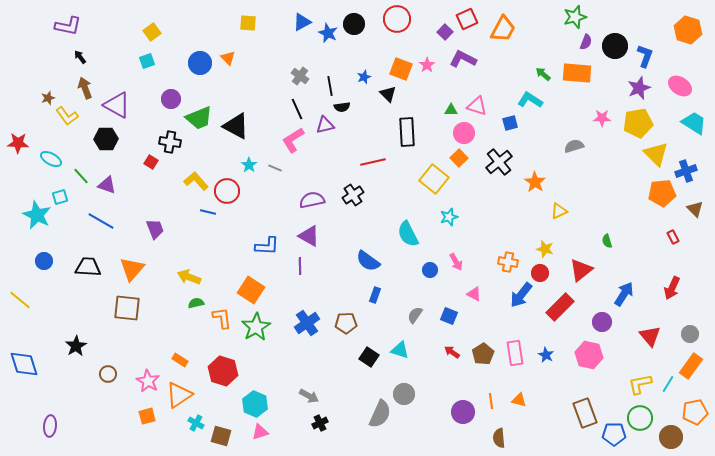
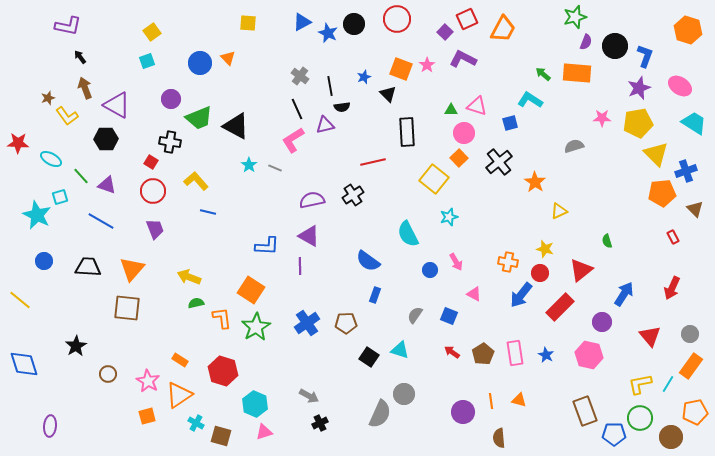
red circle at (227, 191): moved 74 px left
brown rectangle at (585, 413): moved 2 px up
pink triangle at (260, 432): moved 4 px right
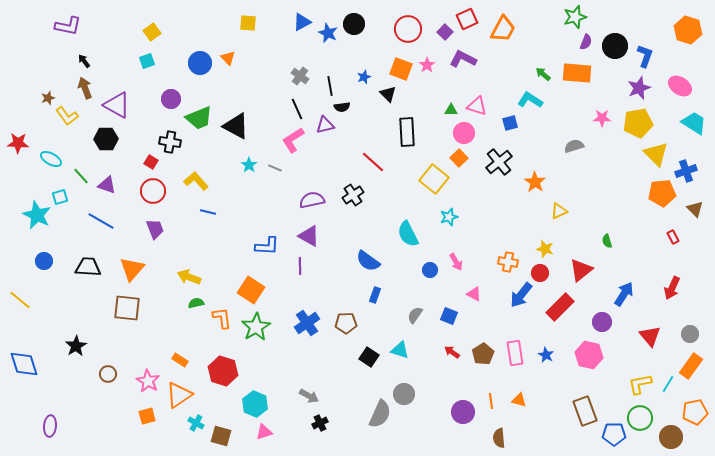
red circle at (397, 19): moved 11 px right, 10 px down
black arrow at (80, 57): moved 4 px right, 4 px down
red line at (373, 162): rotated 55 degrees clockwise
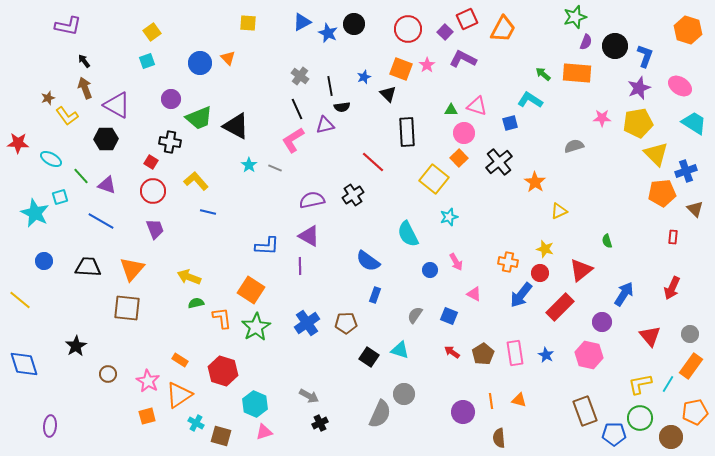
cyan star at (37, 215): moved 2 px left, 2 px up
red rectangle at (673, 237): rotated 32 degrees clockwise
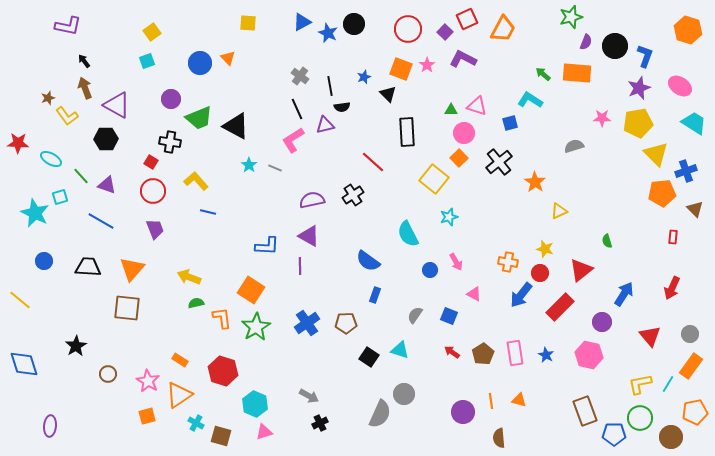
green star at (575, 17): moved 4 px left
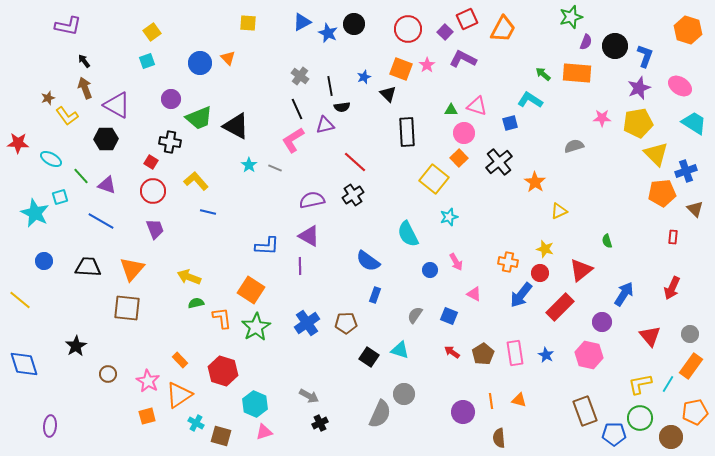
red line at (373, 162): moved 18 px left
orange rectangle at (180, 360): rotated 14 degrees clockwise
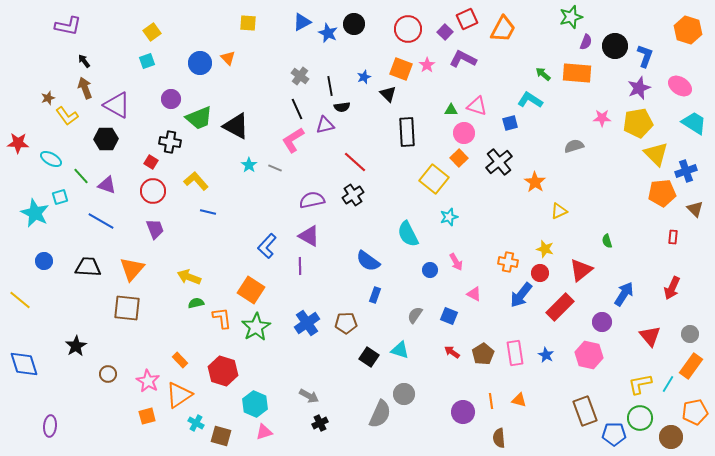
blue L-shape at (267, 246): rotated 130 degrees clockwise
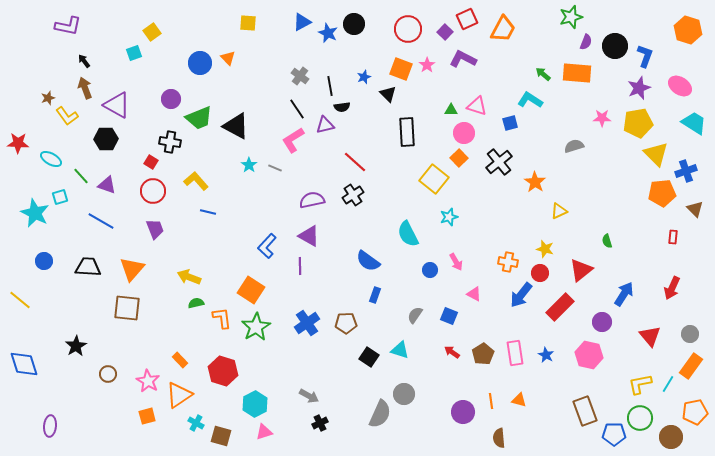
cyan square at (147, 61): moved 13 px left, 8 px up
black line at (297, 109): rotated 10 degrees counterclockwise
cyan hexagon at (255, 404): rotated 10 degrees clockwise
